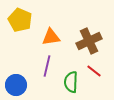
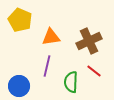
blue circle: moved 3 px right, 1 px down
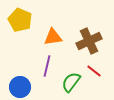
orange triangle: moved 2 px right
green semicircle: rotated 35 degrees clockwise
blue circle: moved 1 px right, 1 px down
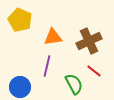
green semicircle: moved 3 px right, 2 px down; rotated 115 degrees clockwise
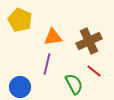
purple line: moved 2 px up
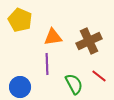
purple line: rotated 15 degrees counterclockwise
red line: moved 5 px right, 5 px down
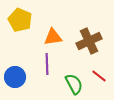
blue circle: moved 5 px left, 10 px up
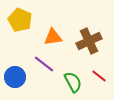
purple line: moved 3 px left; rotated 50 degrees counterclockwise
green semicircle: moved 1 px left, 2 px up
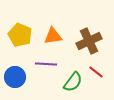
yellow pentagon: moved 15 px down
orange triangle: moved 1 px up
purple line: moved 2 px right; rotated 35 degrees counterclockwise
red line: moved 3 px left, 4 px up
green semicircle: rotated 65 degrees clockwise
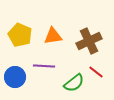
purple line: moved 2 px left, 2 px down
green semicircle: moved 1 px right, 1 px down; rotated 15 degrees clockwise
